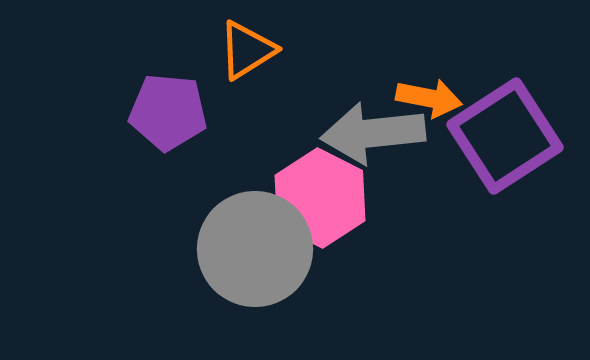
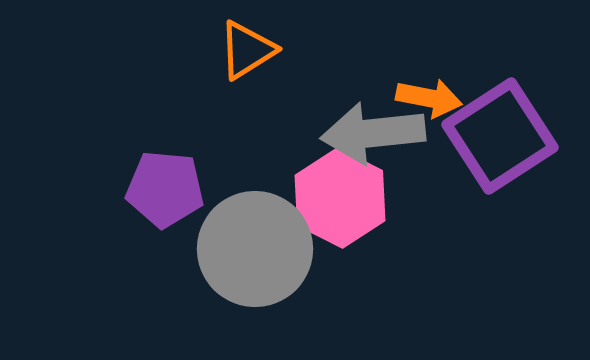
purple pentagon: moved 3 px left, 77 px down
purple square: moved 5 px left
pink hexagon: moved 20 px right
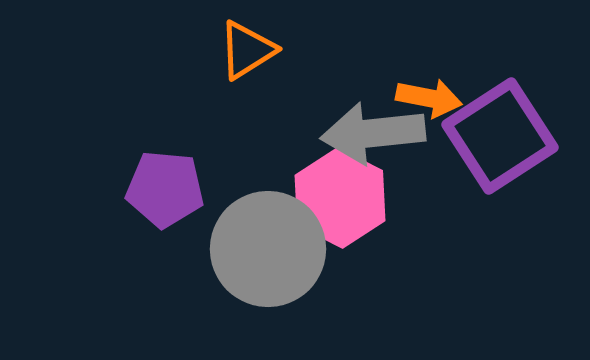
gray circle: moved 13 px right
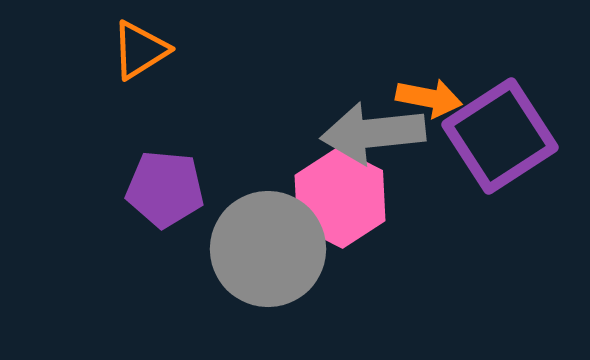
orange triangle: moved 107 px left
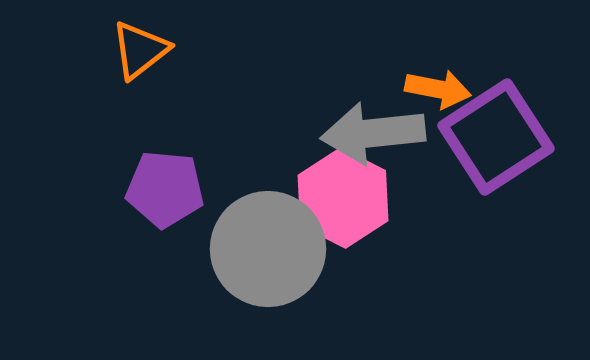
orange triangle: rotated 6 degrees counterclockwise
orange arrow: moved 9 px right, 9 px up
purple square: moved 4 px left, 1 px down
pink hexagon: moved 3 px right
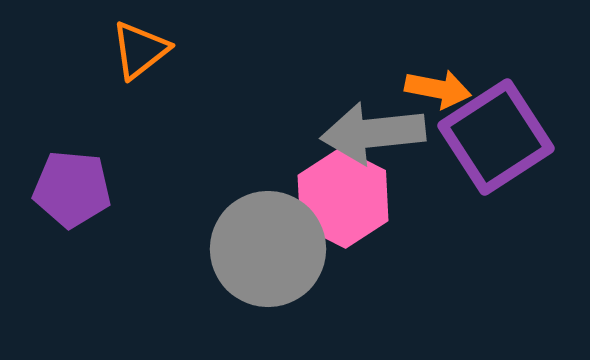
purple pentagon: moved 93 px left
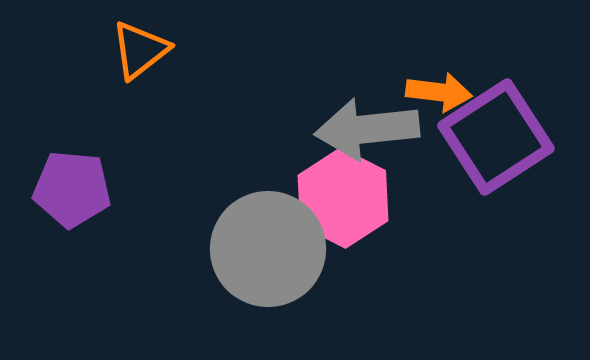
orange arrow: moved 1 px right, 3 px down; rotated 4 degrees counterclockwise
gray arrow: moved 6 px left, 4 px up
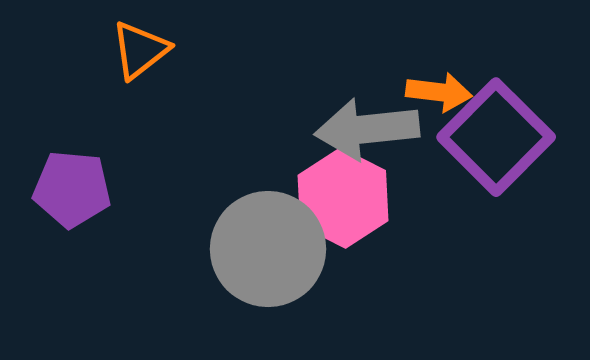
purple square: rotated 12 degrees counterclockwise
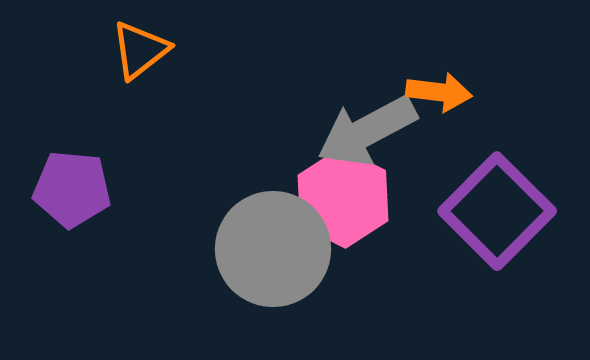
gray arrow: moved 2 px down; rotated 22 degrees counterclockwise
purple square: moved 1 px right, 74 px down
gray circle: moved 5 px right
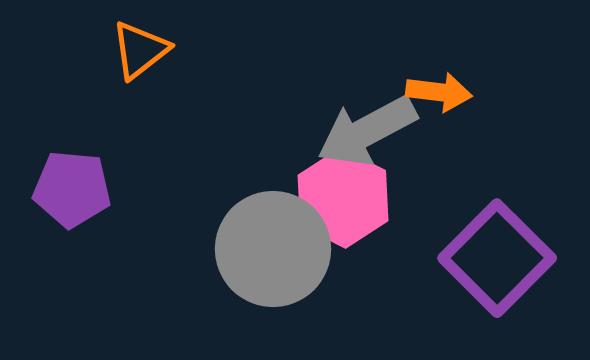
purple square: moved 47 px down
